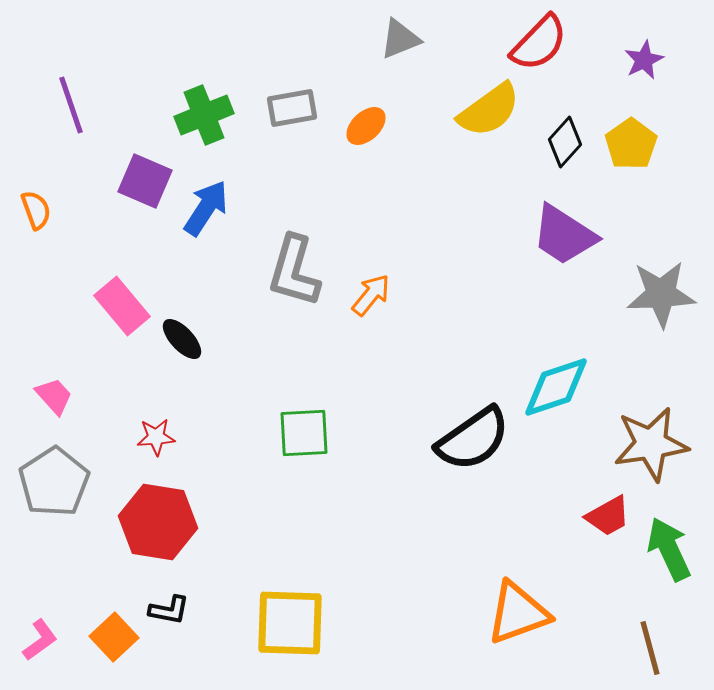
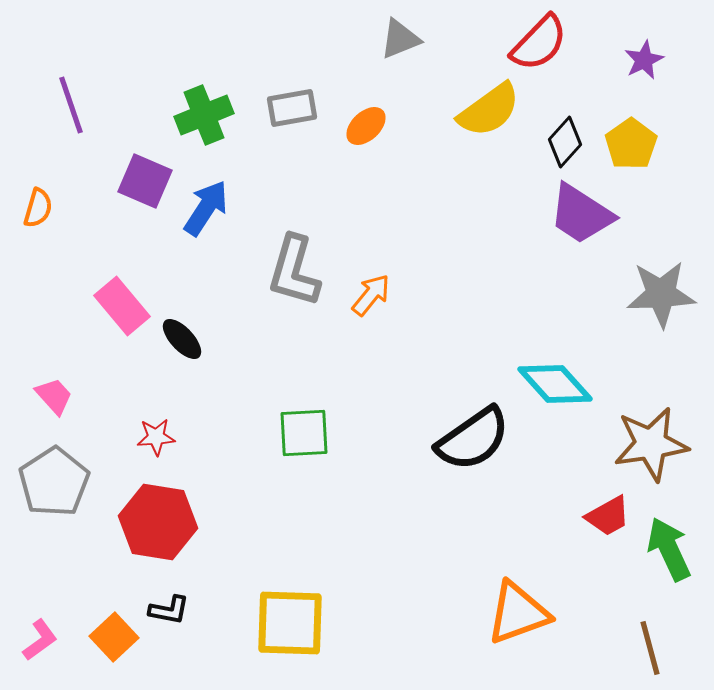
orange semicircle: moved 2 px right, 2 px up; rotated 36 degrees clockwise
purple trapezoid: moved 17 px right, 21 px up
cyan diamond: moved 1 px left, 3 px up; rotated 66 degrees clockwise
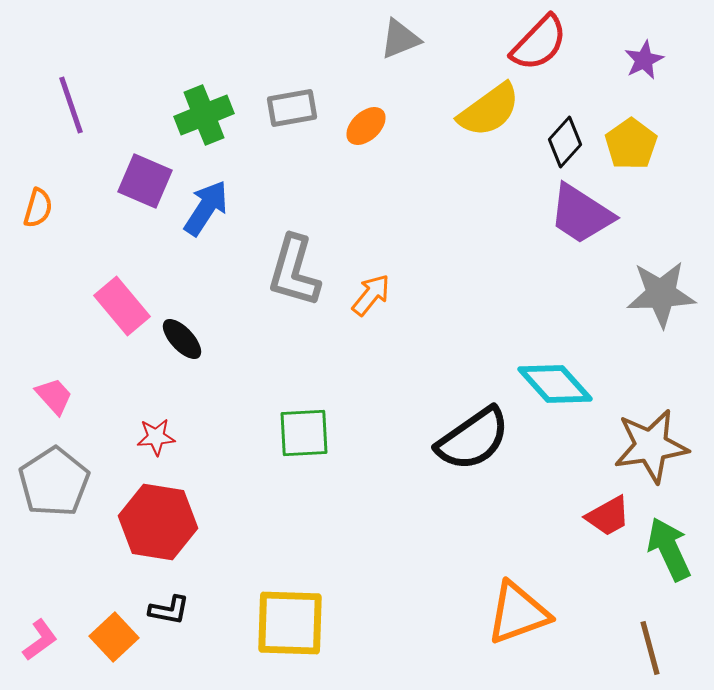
brown star: moved 2 px down
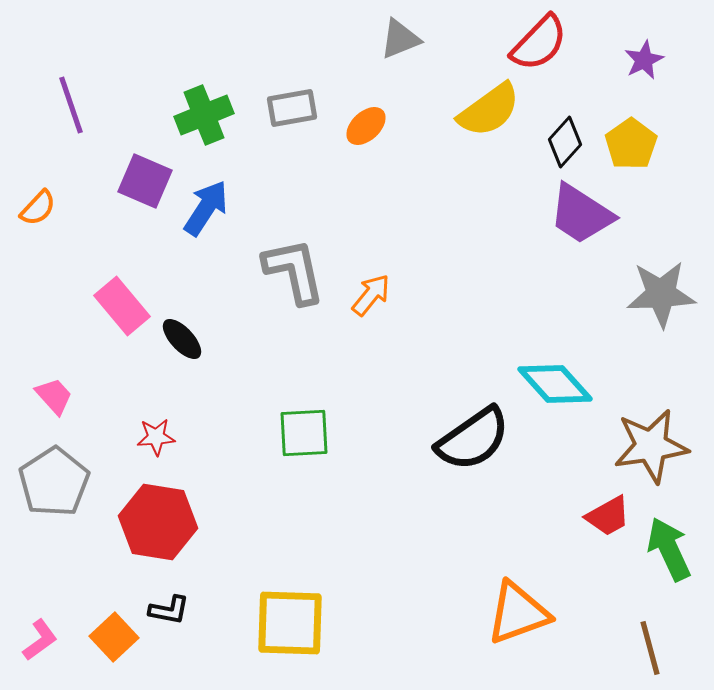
orange semicircle: rotated 27 degrees clockwise
gray L-shape: rotated 152 degrees clockwise
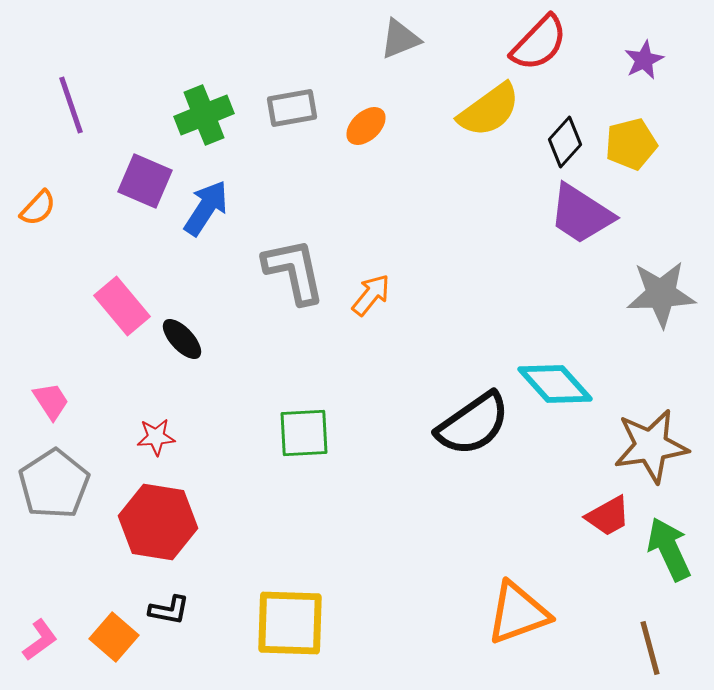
yellow pentagon: rotated 21 degrees clockwise
pink trapezoid: moved 3 px left, 5 px down; rotated 9 degrees clockwise
black semicircle: moved 15 px up
gray pentagon: moved 2 px down
orange square: rotated 6 degrees counterclockwise
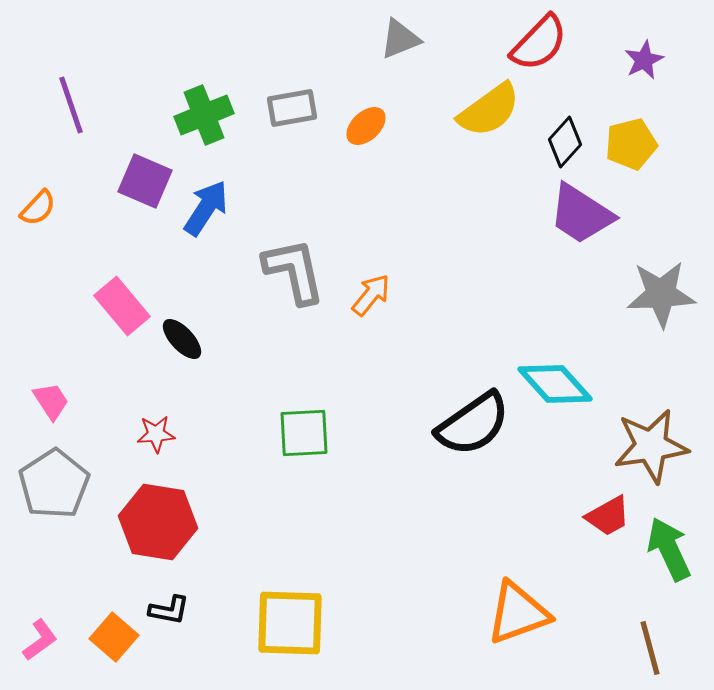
red star: moved 3 px up
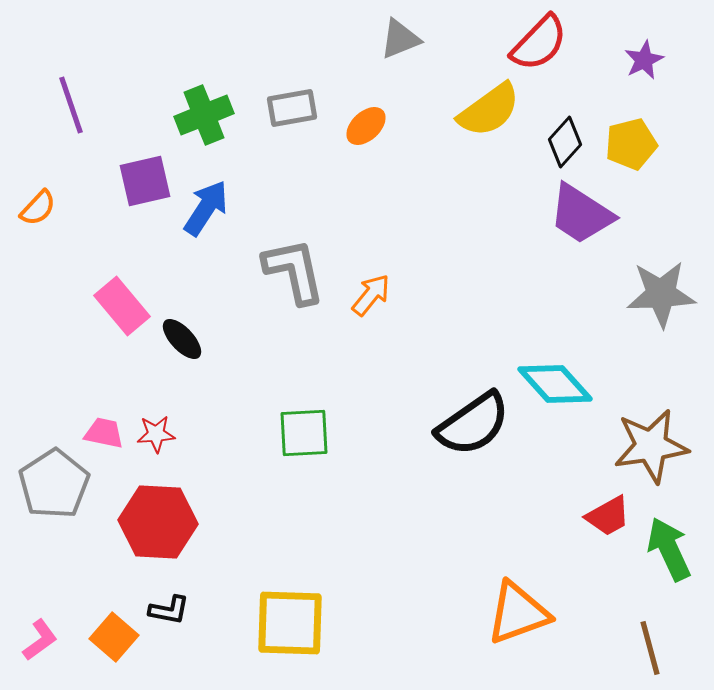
purple square: rotated 36 degrees counterclockwise
pink trapezoid: moved 53 px right, 32 px down; rotated 45 degrees counterclockwise
red hexagon: rotated 6 degrees counterclockwise
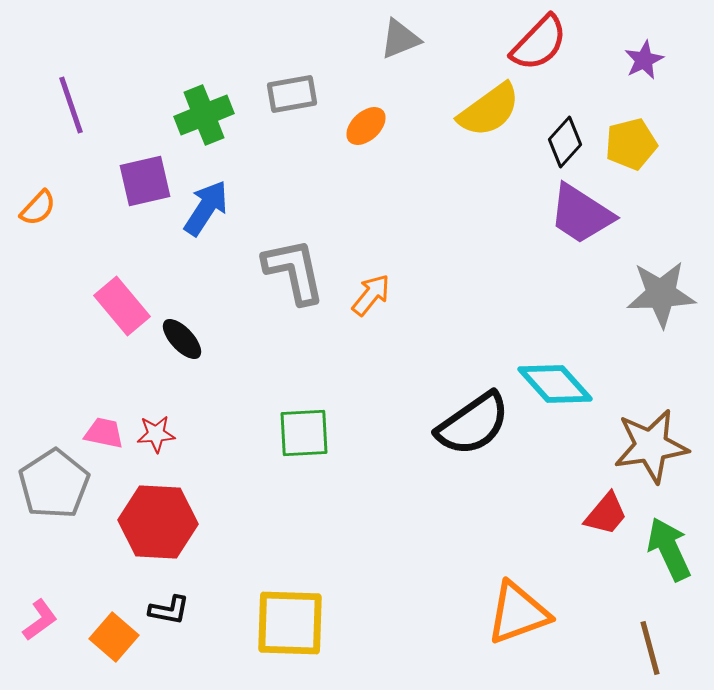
gray rectangle: moved 14 px up
red trapezoid: moved 2 px left, 2 px up; rotated 21 degrees counterclockwise
pink L-shape: moved 20 px up
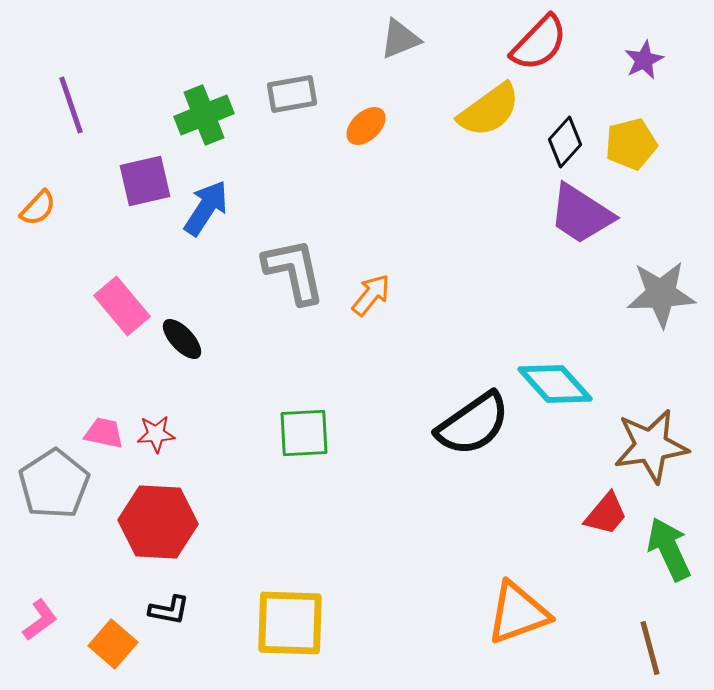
orange square: moved 1 px left, 7 px down
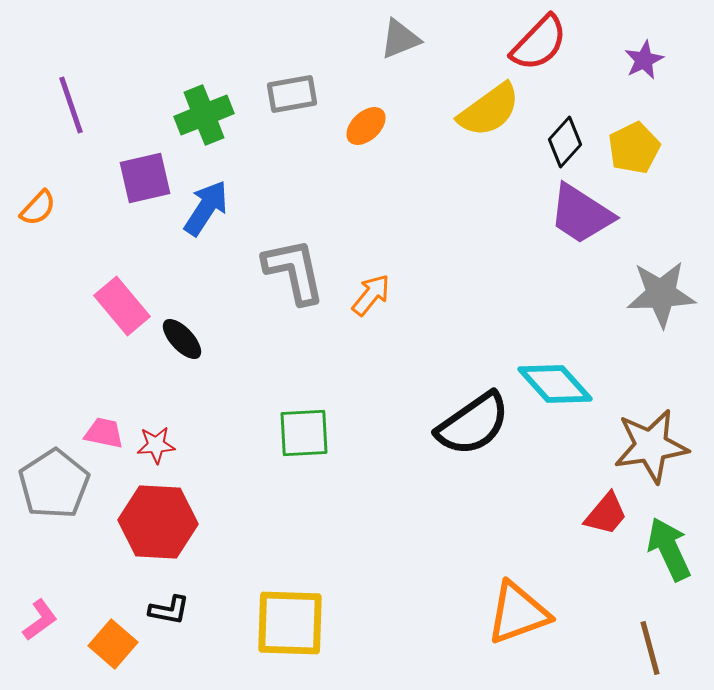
yellow pentagon: moved 3 px right, 4 px down; rotated 12 degrees counterclockwise
purple square: moved 3 px up
red star: moved 11 px down
